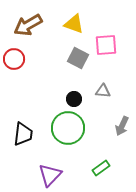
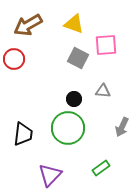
gray arrow: moved 1 px down
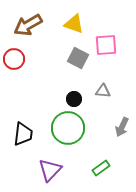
purple triangle: moved 5 px up
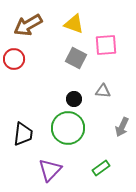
gray square: moved 2 px left
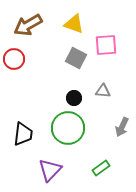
black circle: moved 1 px up
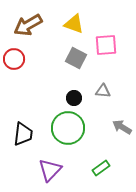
gray arrow: rotated 96 degrees clockwise
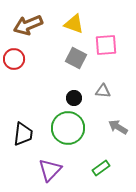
brown arrow: rotated 8 degrees clockwise
gray arrow: moved 4 px left
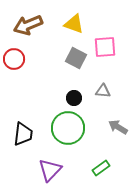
pink square: moved 1 px left, 2 px down
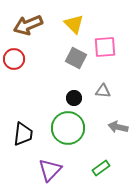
yellow triangle: rotated 25 degrees clockwise
gray arrow: rotated 18 degrees counterclockwise
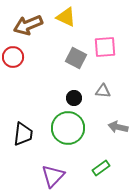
yellow triangle: moved 8 px left, 7 px up; rotated 20 degrees counterclockwise
red circle: moved 1 px left, 2 px up
purple triangle: moved 3 px right, 6 px down
